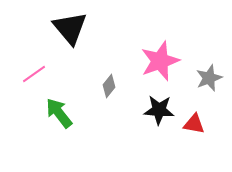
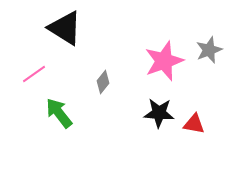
black triangle: moved 5 px left; rotated 18 degrees counterclockwise
pink star: moved 4 px right
gray star: moved 28 px up
gray diamond: moved 6 px left, 4 px up
black star: moved 3 px down
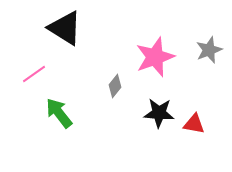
pink star: moved 9 px left, 4 px up
gray diamond: moved 12 px right, 4 px down
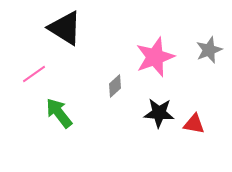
gray diamond: rotated 10 degrees clockwise
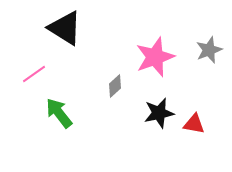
black star: rotated 16 degrees counterclockwise
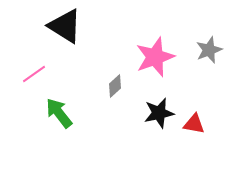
black triangle: moved 2 px up
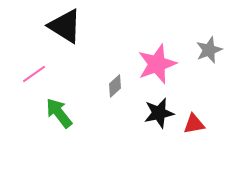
pink star: moved 2 px right, 7 px down
red triangle: rotated 20 degrees counterclockwise
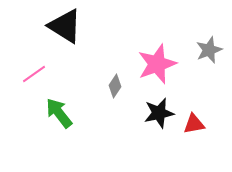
gray diamond: rotated 15 degrees counterclockwise
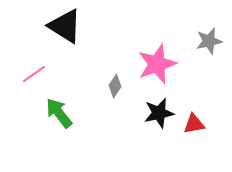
gray star: moved 9 px up; rotated 8 degrees clockwise
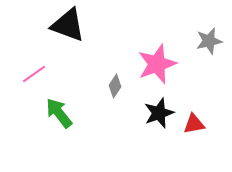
black triangle: moved 3 px right, 1 px up; rotated 12 degrees counterclockwise
black star: rotated 8 degrees counterclockwise
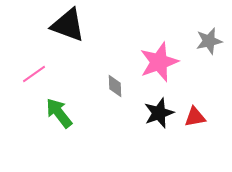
pink star: moved 2 px right, 2 px up
gray diamond: rotated 35 degrees counterclockwise
red triangle: moved 1 px right, 7 px up
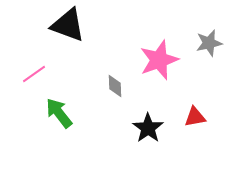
gray star: moved 2 px down
pink star: moved 2 px up
black star: moved 11 px left, 15 px down; rotated 16 degrees counterclockwise
